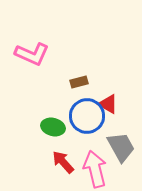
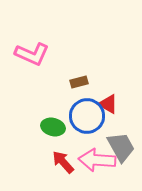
pink arrow: moved 2 px right, 9 px up; rotated 72 degrees counterclockwise
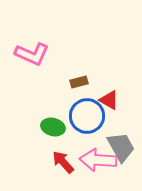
red triangle: moved 1 px right, 4 px up
pink arrow: moved 1 px right
